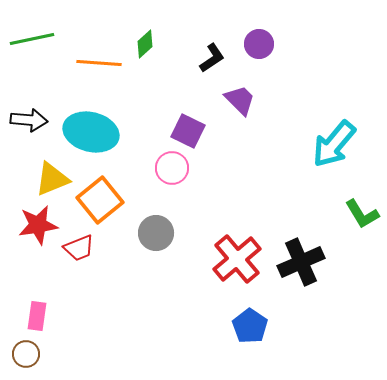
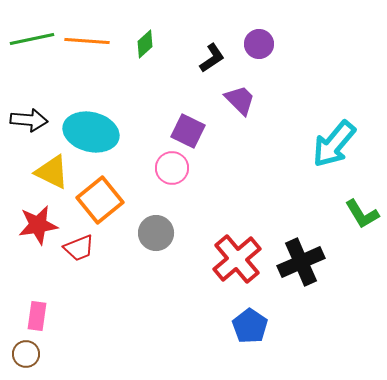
orange line: moved 12 px left, 22 px up
yellow triangle: moved 7 px up; rotated 48 degrees clockwise
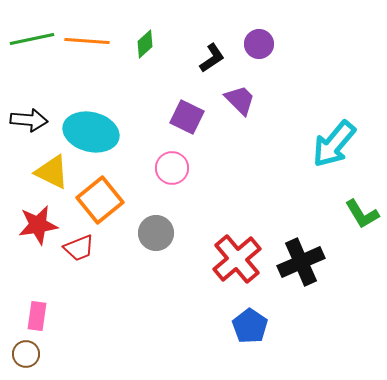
purple square: moved 1 px left, 14 px up
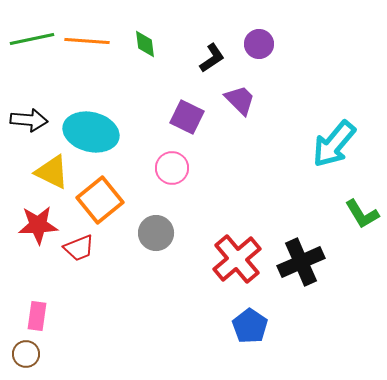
green diamond: rotated 56 degrees counterclockwise
red star: rotated 6 degrees clockwise
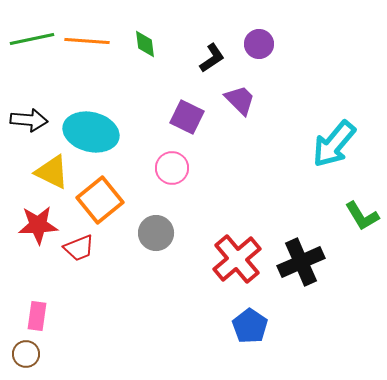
green L-shape: moved 2 px down
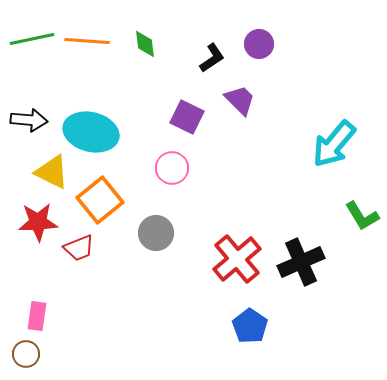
red star: moved 3 px up
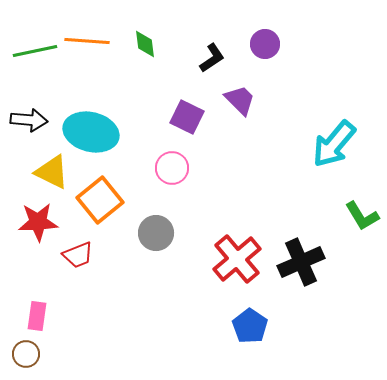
green line: moved 3 px right, 12 px down
purple circle: moved 6 px right
red trapezoid: moved 1 px left, 7 px down
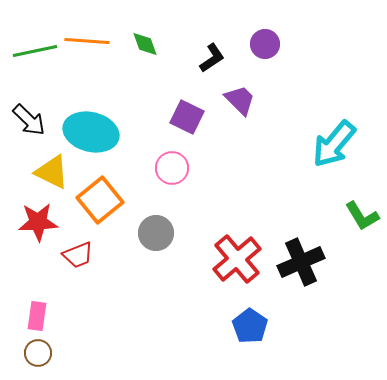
green diamond: rotated 12 degrees counterclockwise
black arrow: rotated 39 degrees clockwise
brown circle: moved 12 px right, 1 px up
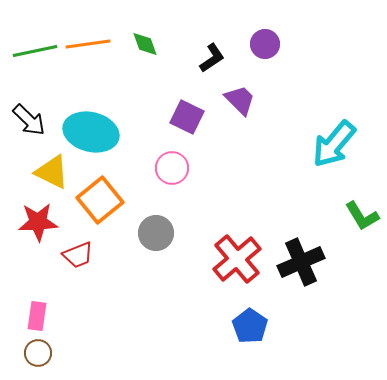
orange line: moved 1 px right, 3 px down; rotated 12 degrees counterclockwise
